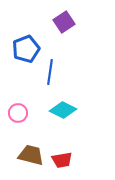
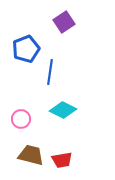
pink circle: moved 3 px right, 6 px down
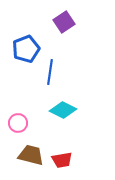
pink circle: moved 3 px left, 4 px down
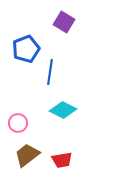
purple square: rotated 25 degrees counterclockwise
brown trapezoid: moved 4 px left; rotated 52 degrees counterclockwise
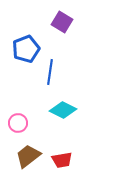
purple square: moved 2 px left
brown trapezoid: moved 1 px right, 1 px down
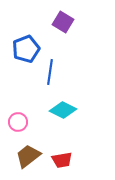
purple square: moved 1 px right
pink circle: moved 1 px up
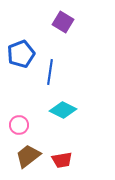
blue pentagon: moved 5 px left, 5 px down
pink circle: moved 1 px right, 3 px down
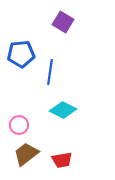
blue pentagon: rotated 16 degrees clockwise
brown trapezoid: moved 2 px left, 2 px up
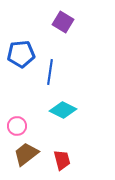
pink circle: moved 2 px left, 1 px down
red trapezoid: rotated 95 degrees counterclockwise
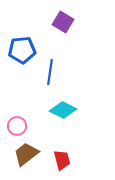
blue pentagon: moved 1 px right, 4 px up
